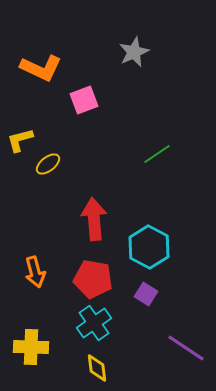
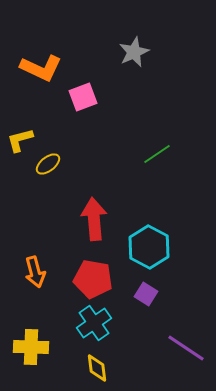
pink square: moved 1 px left, 3 px up
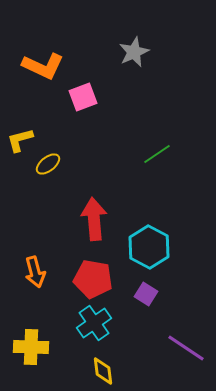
orange L-shape: moved 2 px right, 2 px up
yellow diamond: moved 6 px right, 3 px down
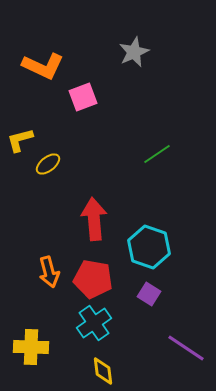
cyan hexagon: rotated 9 degrees counterclockwise
orange arrow: moved 14 px right
purple square: moved 3 px right
